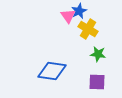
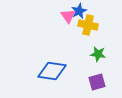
yellow cross: moved 4 px up; rotated 18 degrees counterclockwise
purple square: rotated 18 degrees counterclockwise
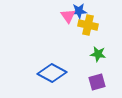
blue star: rotated 21 degrees clockwise
blue diamond: moved 2 px down; rotated 20 degrees clockwise
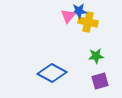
pink triangle: rotated 14 degrees clockwise
yellow cross: moved 3 px up
green star: moved 2 px left, 2 px down; rotated 14 degrees counterclockwise
purple square: moved 3 px right, 1 px up
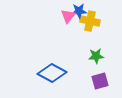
yellow cross: moved 2 px right, 1 px up
